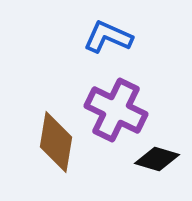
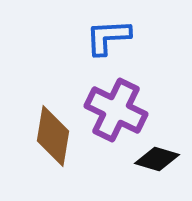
blue L-shape: rotated 27 degrees counterclockwise
brown diamond: moved 3 px left, 6 px up
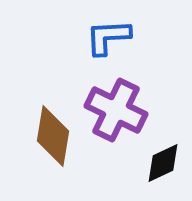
black diamond: moved 6 px right, 4 px down; rotated 42 degrees counterclockwise
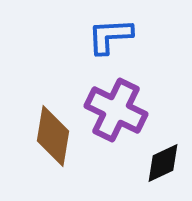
blue L-shape: moved 2 px right, 1 px up
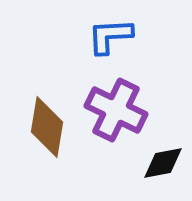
brown diamond: moved 6 px left, 9 px up
black diamond: rotated 15 degrees clockwise
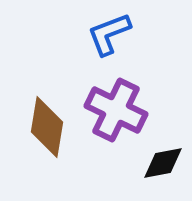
blue L-shape: moved 1 px left, 2 px up; rotated 18 degrees counterclockwise
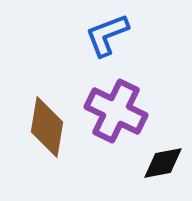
blue L-shape: moved 2 px left, 1 px down
purple cross: moved 1 px down
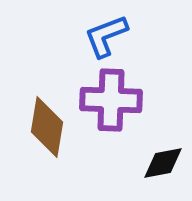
blue L-shape: moved 1 px left, 1 px down
purple cross: moved 5 px left, 11 px up; rotated 24 degrees counterclockwise
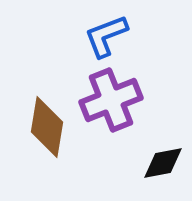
purple cross: rotated 24 degrees counterclockwise
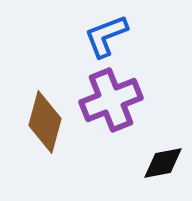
brown diamond: moved 2 px left, 5 px up; rotated 6 degrees clockwise
